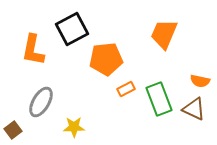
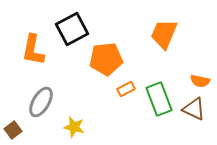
yellow star: rotated 15 degrees clockwise
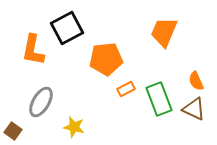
black square: moved 5 px left, 1 px up
orange trapezoid: moved 2 px up
orange semicircle: moved 4 px left; rotated 54 degrees clockwise
brown square: moved 1 px down; rotated 18 degrees counterclockwise
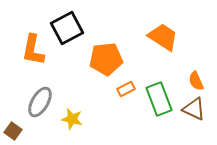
orange trapezoid: moved 1 px left, 5 px down; rotated 100 degrees clockwise
gray ellipse: moved 1 px left
yellow star: moved 2 px left, 8 px up
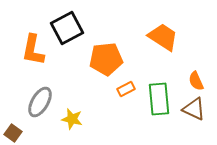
green rectangle: rotated 16 degrees clockwise
brown square: moved 2 px down
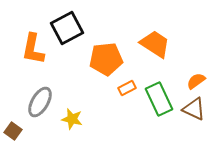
orange trapezoid: moved 8 px left, 7 px down
orange L-shape: moved 1 px up
orange semicircle: rotated 78 degrees clockwise
orange rectangle: moved 1 px right, 1 px up
green rectangle: rotated 20 degrees counterclockwise
brown square: moved 2 px up
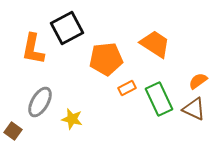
orange semicircle: moved 2 px right
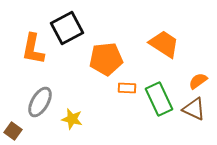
orange trapezoid: moved 9 px right
orange rectangle: rotated 30 degrees clockwise
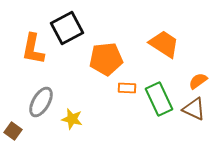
gray ellipse: moved 1 px right
